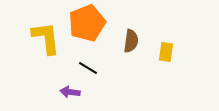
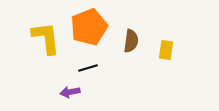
orange pentagon: moved 2 px right, 4 px down
yellow rectangle: moved 2 px up
black line: rotated 48 degrees counterclockwise
purple arrow: rotated 18 degrees counterclockwise
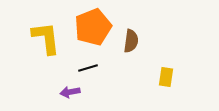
orange pentagon: moved 4 px right
yellow rectangle: moved 27 px down
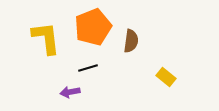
yellow rectangle: rotated 60 degrees counterclockwise
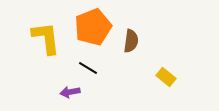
black line: rotated 48 degrees clockwise
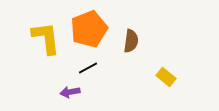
orange pentagon: moved 4 px left, 2 px down
black line: rotated 60 degrees counterclockwise
